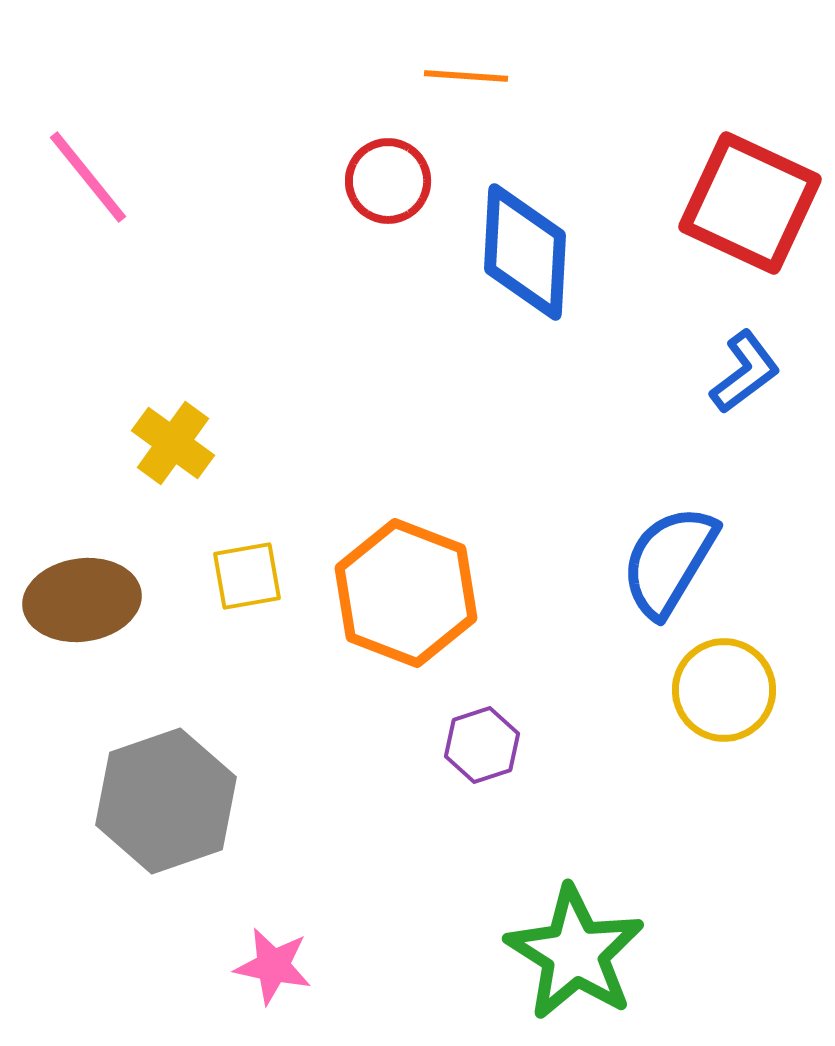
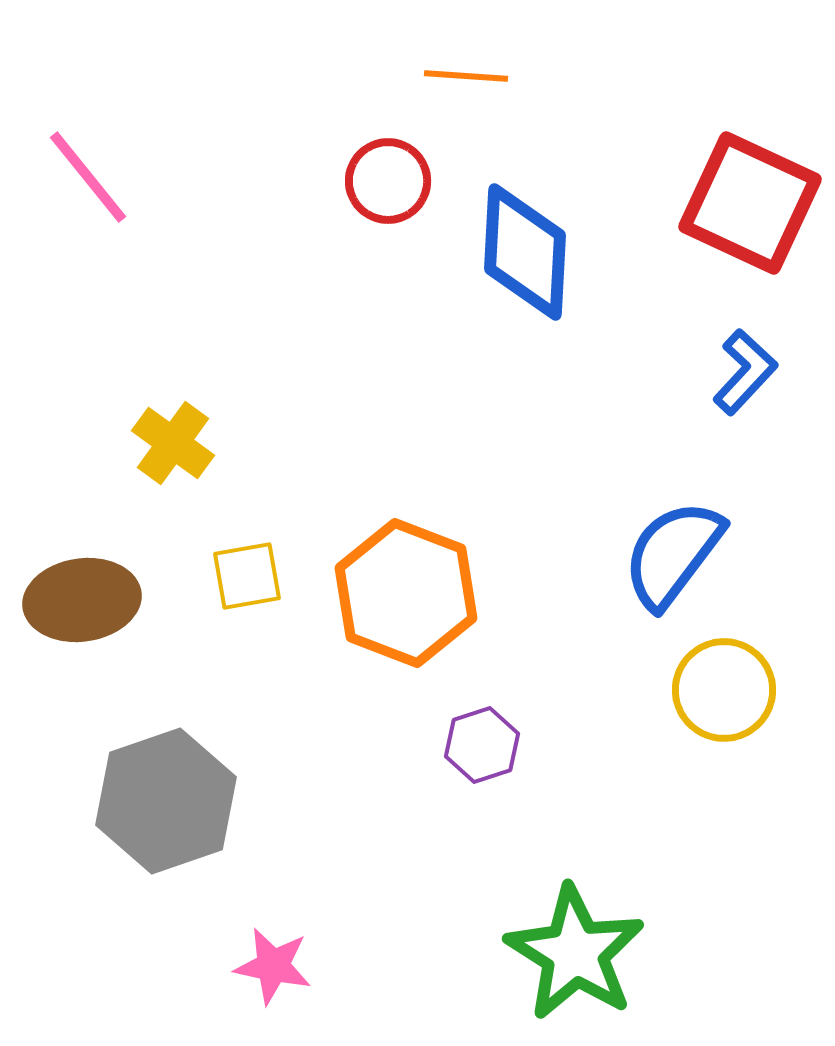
blue L-shape: rotated 10 degrees counterclockwise
blue semicircle: moved 4 px right, 7 px up; rotated 6 degrees clockwise
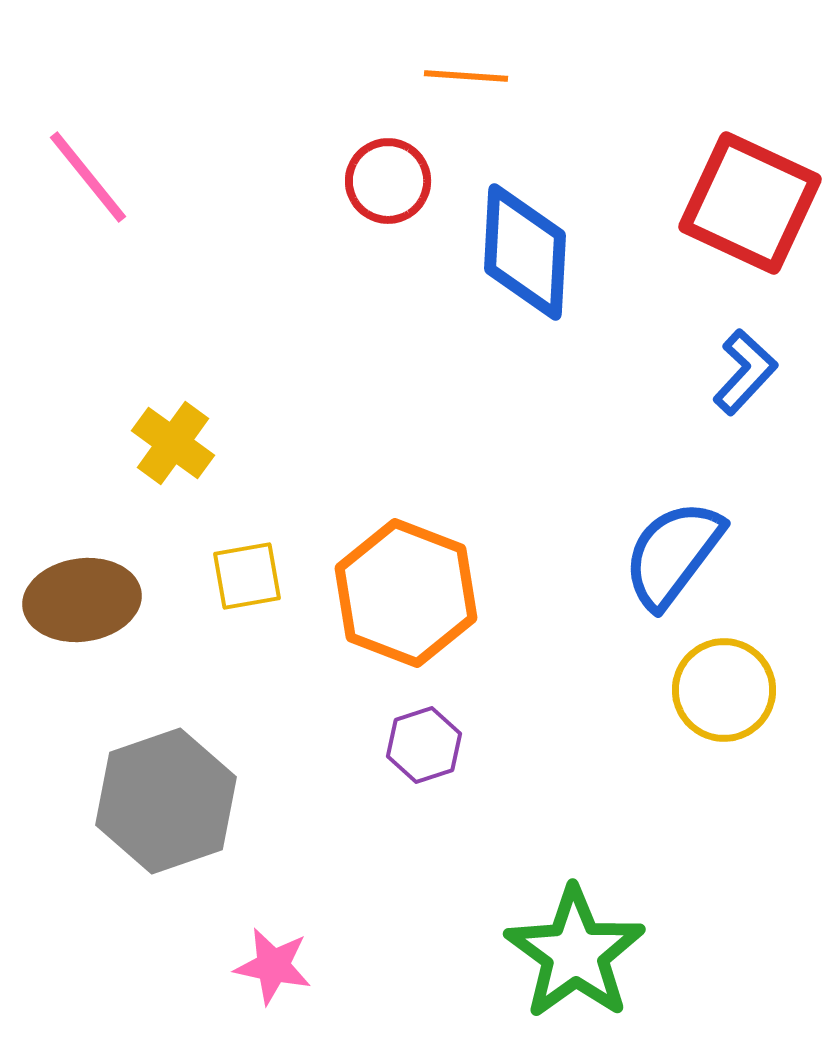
purple hexagon: moved 58 px left
green star: rotated 4 degrees clockwise
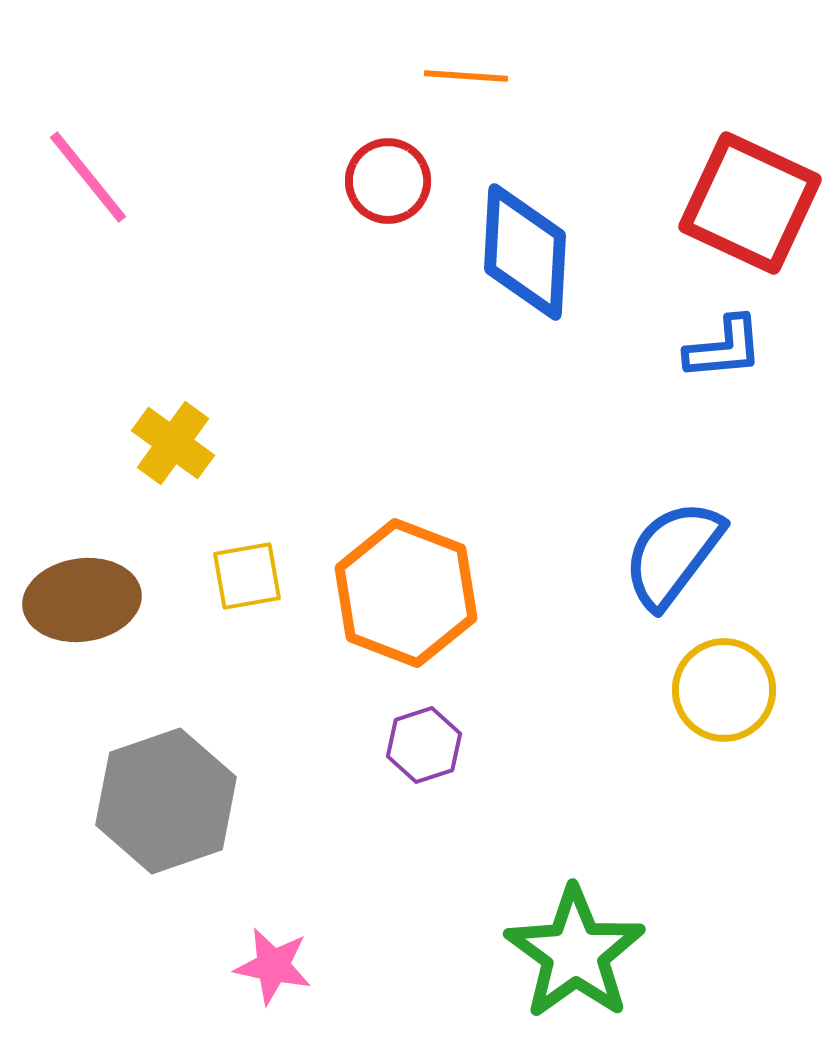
blue L-shape: moved 21 px left, 24 px up; rotated 42 degrees clockwise
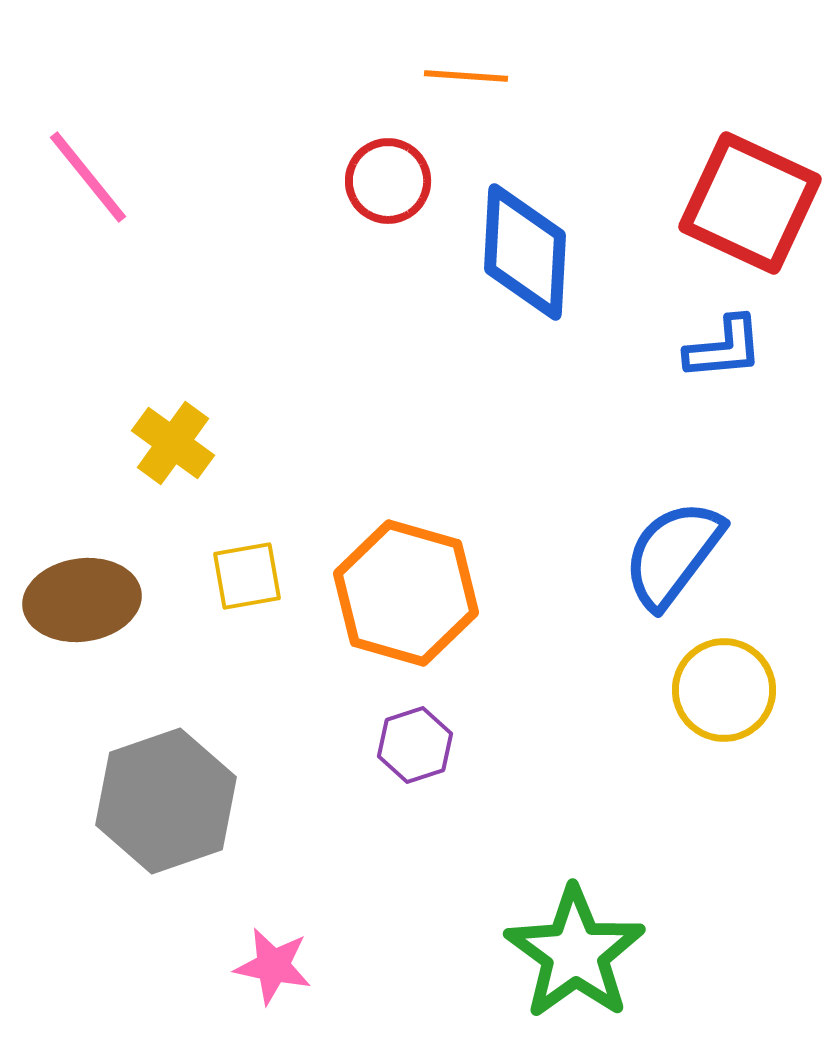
orange hexagon: rotated 5 degrees counterclockwise
purple hexagon: moved 9 px left
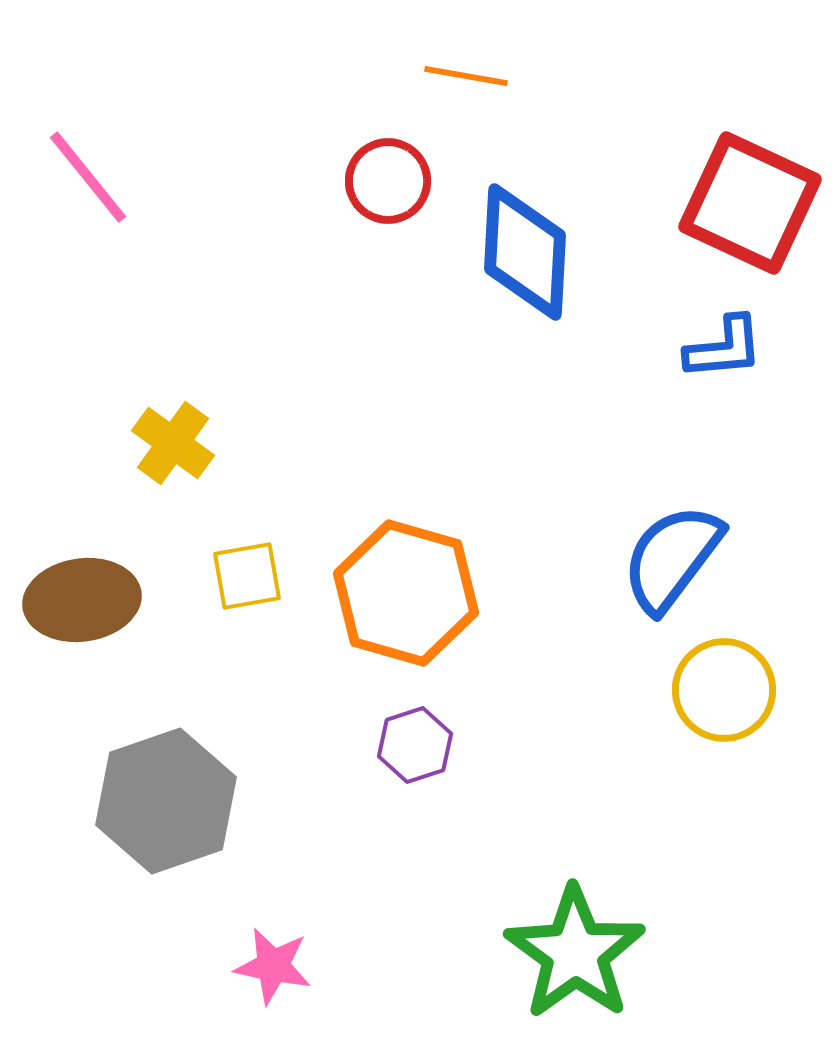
orange line: rotated 6 degrees clockwise
blue semicircle: moved 1 px left, 4 px down
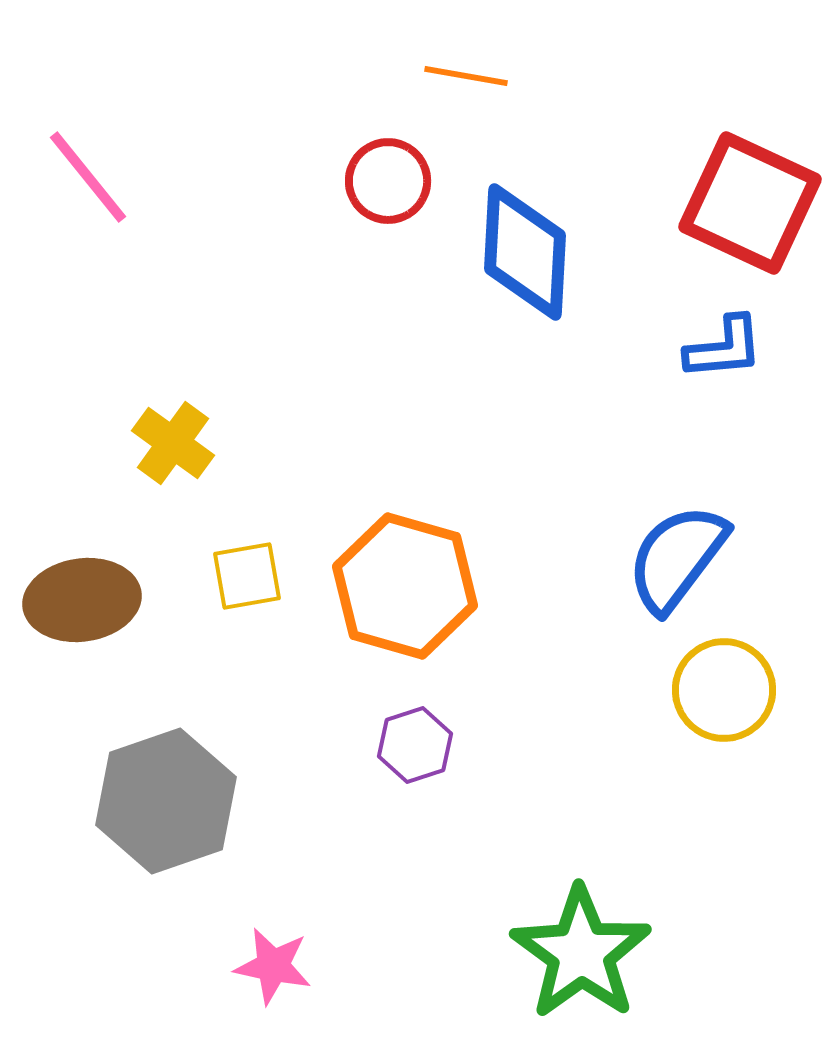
blue semicircle: moved 5 px right
orange hexagon: moved 1 px left, 7 px up
green star: moved 6 px right
